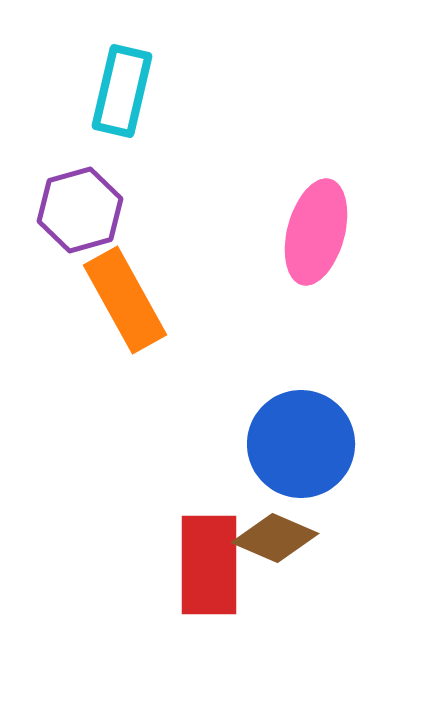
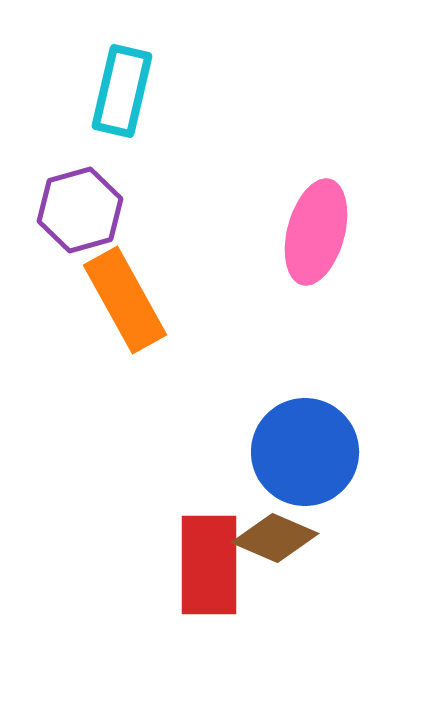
blue circle: moved 4 px right, 8 px down
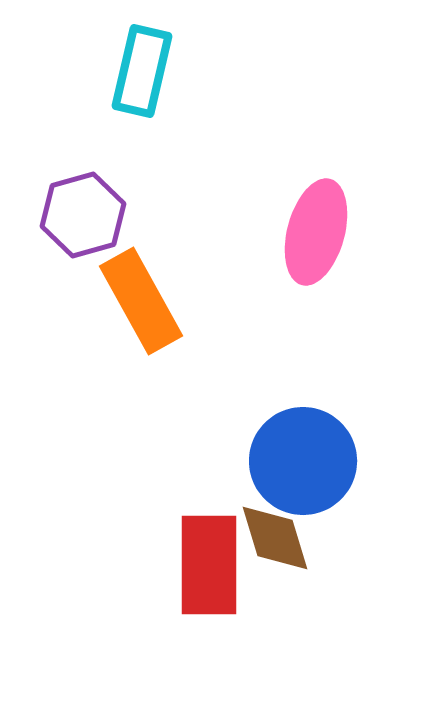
cyan rectangle: moved 20 px right, 20 px up
purple hexagon: moved 3 px right, 5 px down
orange rectangle: moved 16 px right, 1 px down
blue circle: moved 2 px left, 9 px down
brown diamond: rotated 50 degrees clockwise
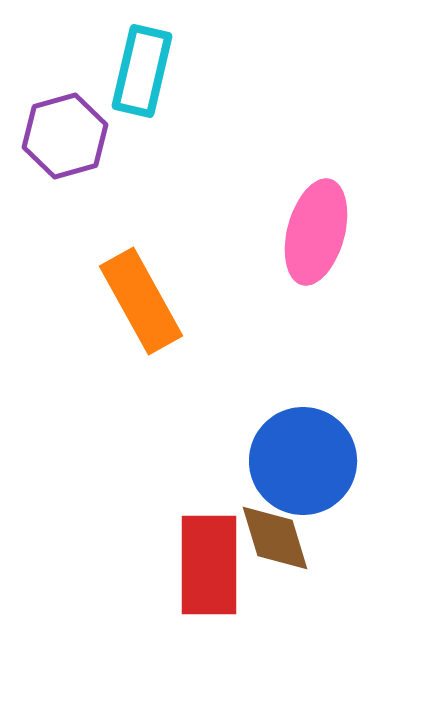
purple hexagon: moved 18 px left, 79 px up
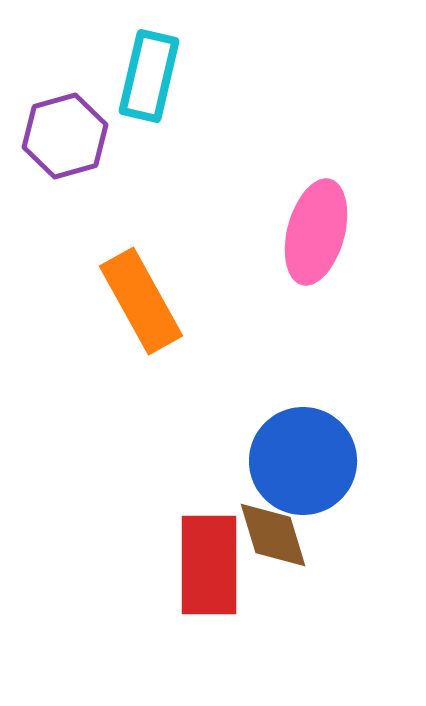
cyan rectangle: moved 7 px right, 5 px down
brown diamond: moved 2 px left, 3 px up
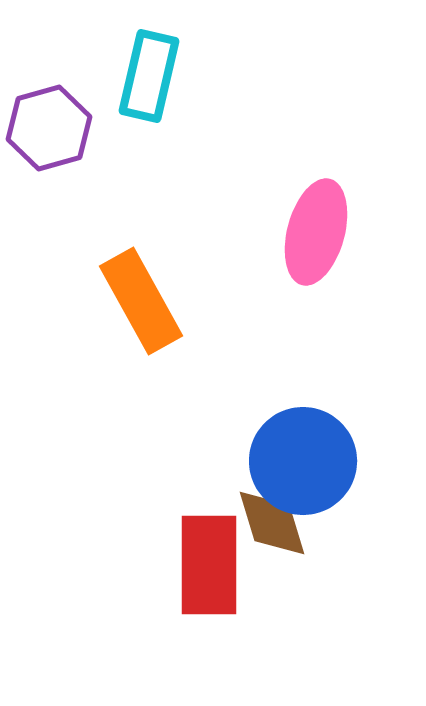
purple hexagon: moved 16 px left, 8 px up
brown diamond: moved 1 px left, 12 px up
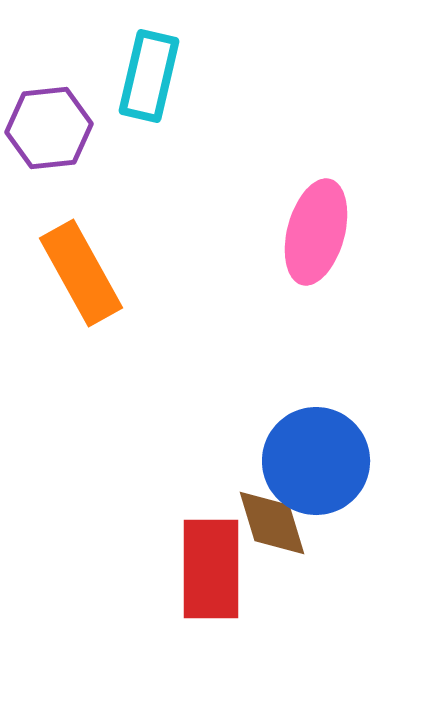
purple hexagon: rotated 10 degrees clockwise
orange rectangle: moved 60 px left, 28 px up
blue circle: moved 13 px right
red rectangle: moved 2 px right, 4 px down
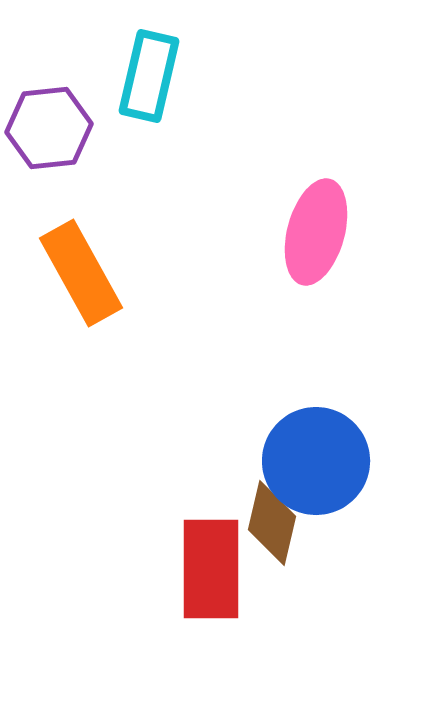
brown diamond: rotated 30 degrees clockwise
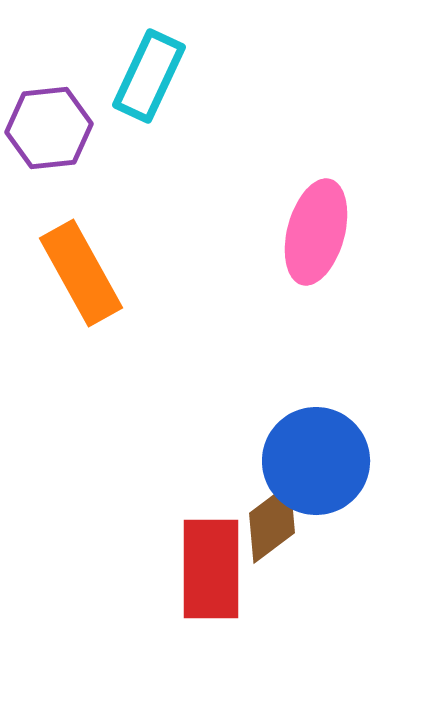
cyan rectangle: rotated 12 degrees clockwise
brown diamond: rotated 40 degrees clockwise
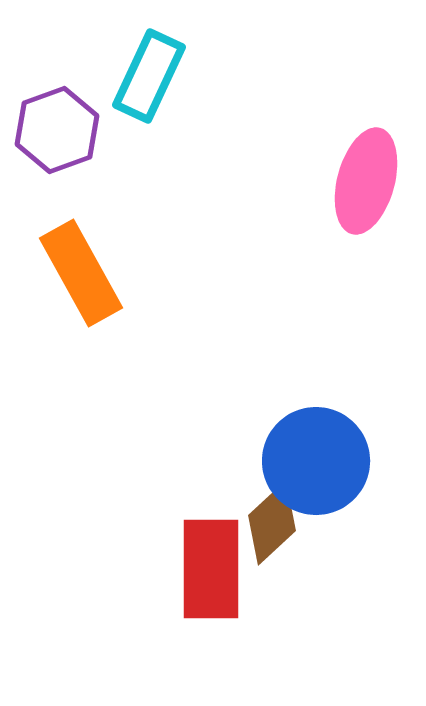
purple hexagon: moved 8 px right, 2 px down; rotated 14 degrees counterclockwise
pink ellipse: moved 50 px right, 51 px up
brown diamond: rotated 6 degrees counterclockwise
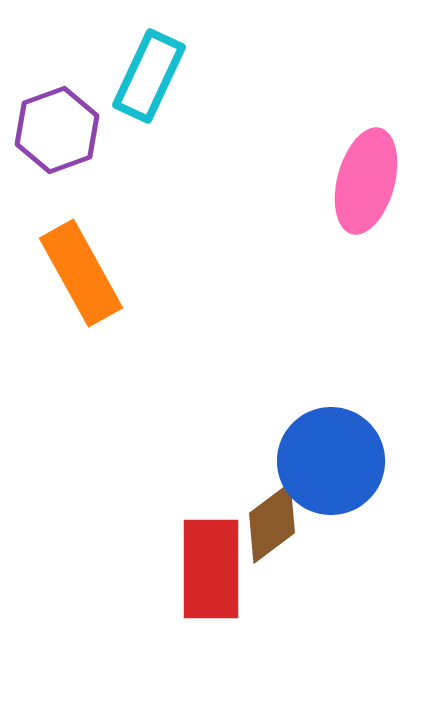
blue circle: moved 15 px right
brown diamond: rotated 6 degrees clockwise
